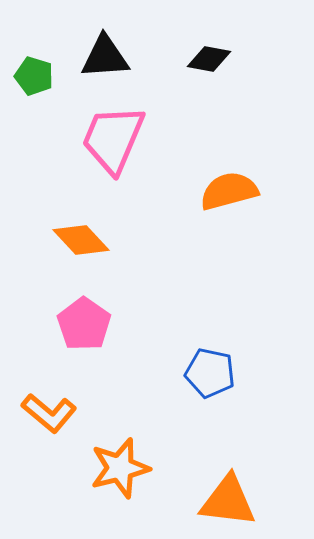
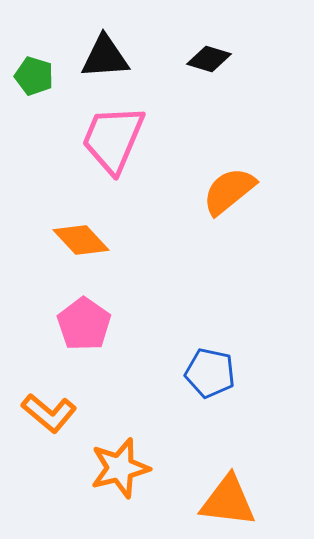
black diamond: rotated 6 degrees clockwise
orange semicircle: rotated 24 degrees counterclockwise
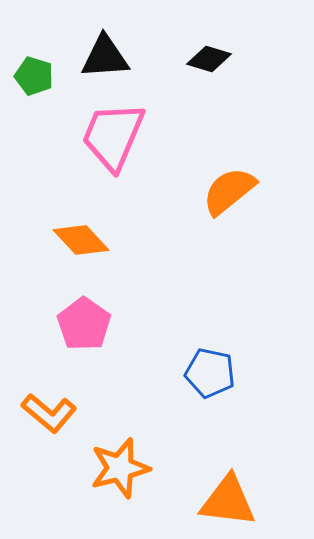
pink trapezoid: moved 3 px up
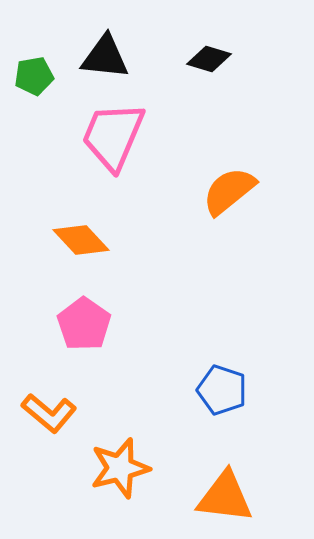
black triangle: rotated 10 degrees clockwise
green pentagon: rotated 27 degrees counterclockwise
blue pentagon: moved 12 px right, 17 px down; rotated 6 degrees clockwise
orange triangle: moved 3 px left, 4 px up
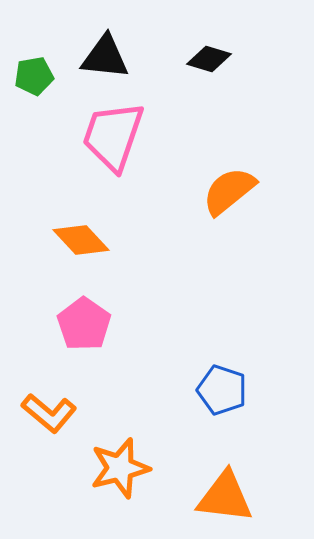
pink trapezoid: rotated 4 degrees counterclockwise
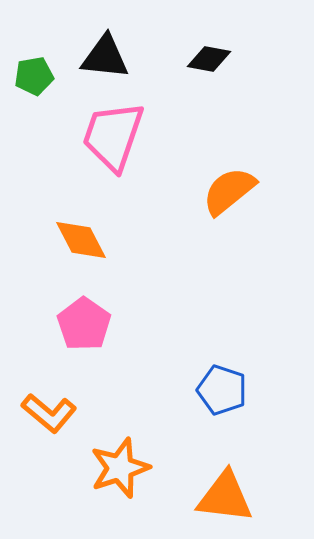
black diamond: rotated 6 degrees counterclockwise
orange diamond: rotated 16 degrees clockwise
orange star: rotated 4 degrees counterclockwise
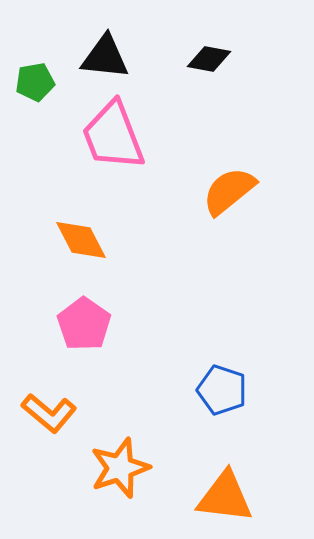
green pentagon: moved 1 px right, 6 px down
pink trapezoid: rotated 40 degrees counterclockwise
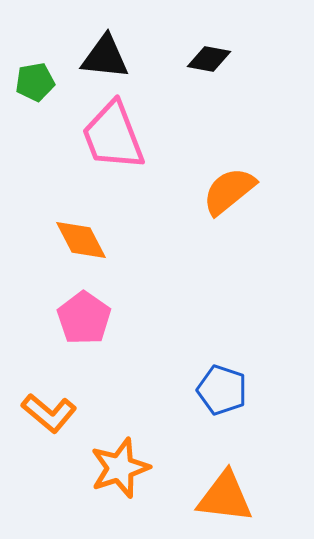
pink pentagon: moved 6 px up
